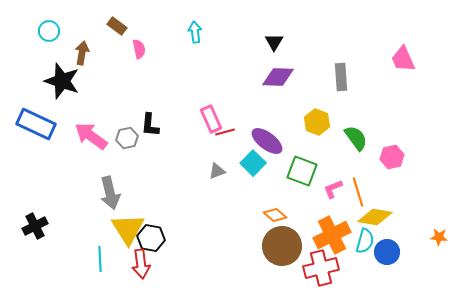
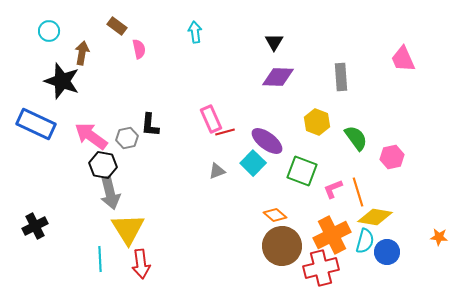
black hexagon: moved 48 px left, 73 px up
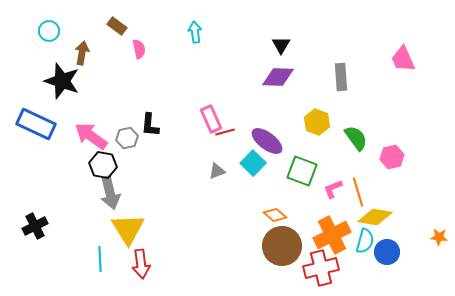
black triangle: moved 7 px right, 3 px down
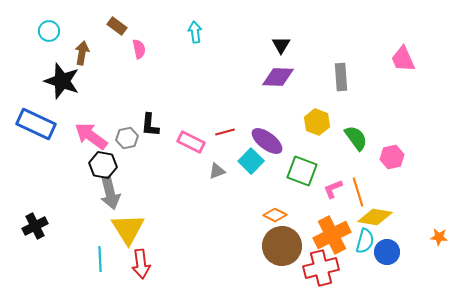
pink rectangle: moved 20 px left, 23 px down; rotated 40 degrees counterclockwise
cyan square: moved 2 px left, 2 px up
orange diamond: rotated 15 degrees counterclockwise
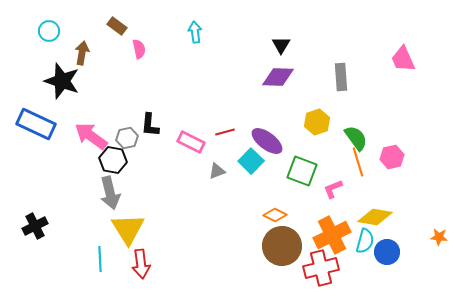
yellow hexagon: rotated 20 degrees clockwise
black hexagon: moved 10 px right, 5 px up
orange line: moved 30 px up
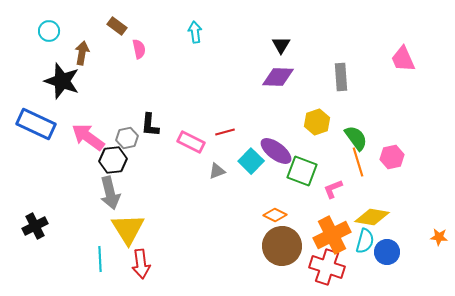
pink arrow: moved 3 px left, 1 px down
purple ellipse: moved 9 px right, 10 px down
black hexagon: rotated 16 degrees counterclockwise
yellow diamond: moved 3 px left
red cross: moved 6 px right, 1 px up; rotated 32 degrees clockwise
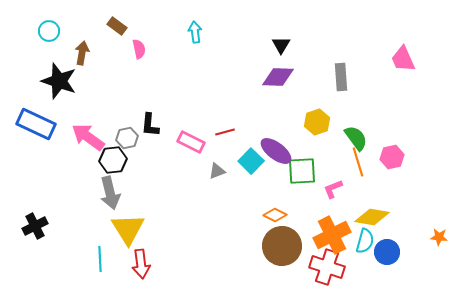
black star: moved 3 px left
green square: rotated 24 degrees counterclockwise
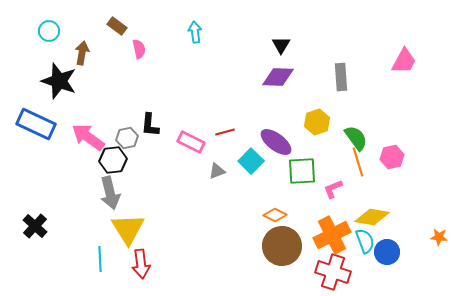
pink trapezoid: moved 1 px right, 2 px down; rotated 128 degrees counterclockwise
purple ellipse: moved 9 px up
black cross: rotated 20 degrees counterclockwise
cyan semicircle: rotated 35 degrees counterclockwise
red cross: moved 6 px right, 5 px down
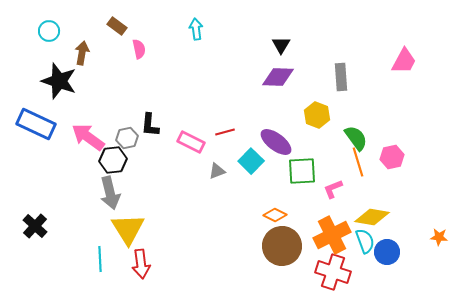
cyan arrow: moved 1 px right, 3 px up
yellow hexagon: moved 7 px up; rotated 20 degrees counterclockwise
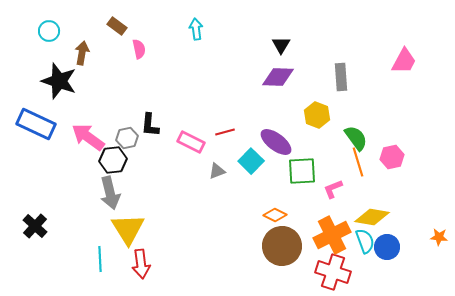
blue circle: moved 5 px up
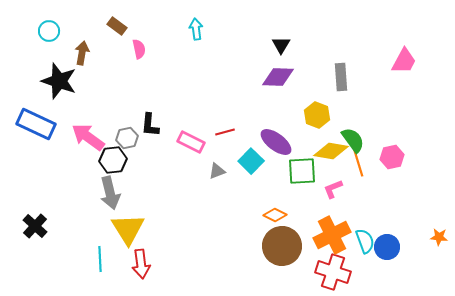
green semicircle: moved 3 px left, 2 px down
yellow diamond: moved 41 px left, 66 px up
